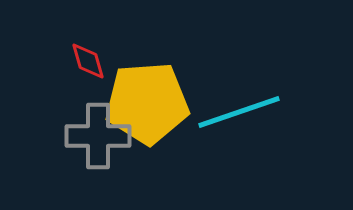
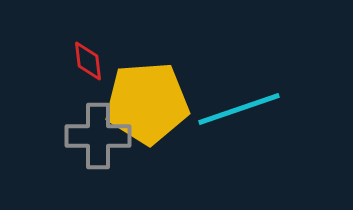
red diamond: rotated 9 degrees clockwise
cyan line: moved 3 px up
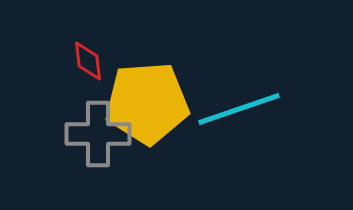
gray cross: moved 2 px up
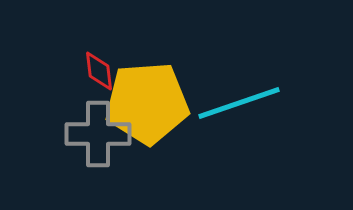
red diamond: moved 11 px right, 10 px down
cyan line: moved 6 px up
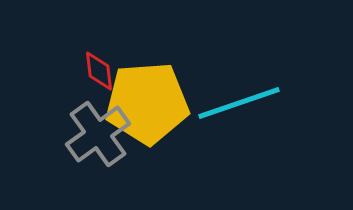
gray cross: rotated 36 degrees counterclockwise
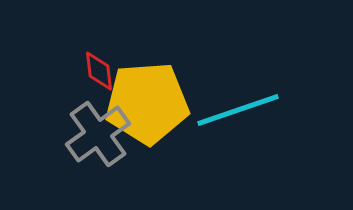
cyan line: moved 1 px left, 7 px down
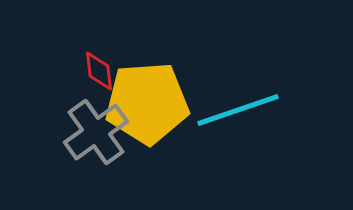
gray cross: moved 2 px left, 2 px up
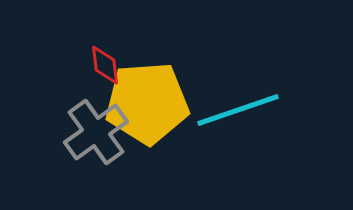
red diamond: moved 6 px right, 6 px up
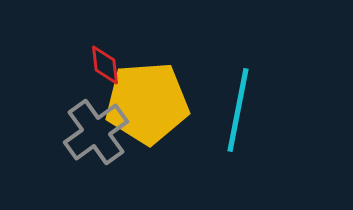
cyan line: rotated 60 degrees counterclockwise
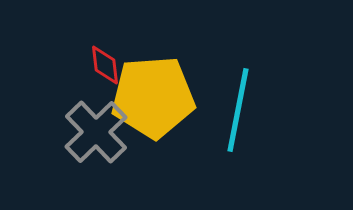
yellow pentagon: moved 6 px right, 6 px up
gray cross: rotated 8 degrees counterclockwise
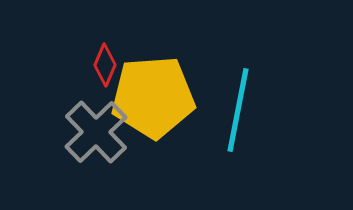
red diamond: rotated 30 degrees clockwise
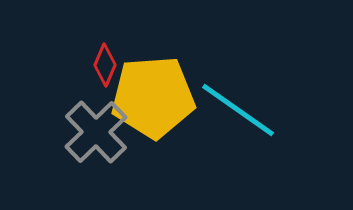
cyan line: rotated 66 degrees counterclockwise
